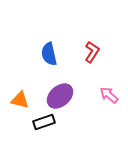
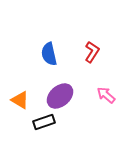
pink arrow: moved 3 px left
orange triangle: rotated 18 degrees clockwise
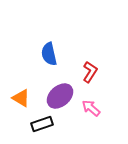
red L-shape: moved 2 px left, 20 px down
pink arrow: moved 15 px left, 13 px down
orange triangle: moved 1 px right, 2 px up
black rectangle: moved 2 px left, 2 px down
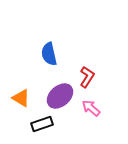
red L-shape: moved 3 px left, 5 px down
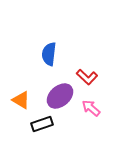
blue semicircle: rotated 20 degrees clockwise
red L-shape: rotated 100 degrees clockwise
orange triangle: moved 2 px down
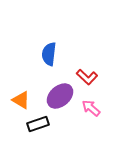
black rectangle: moved 4 px left
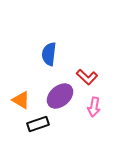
pink arrow: moved 3 px right, 1 px up; rotated 120 degrees counterclockwise
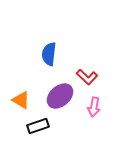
black rectangle: moved 2 px down
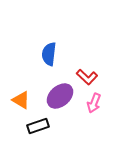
pink arrow: moved 4 px up; rotated 12 degrees clockwise
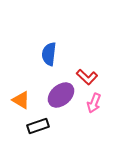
purple ellipse: moved 1 px right, 1 px up
